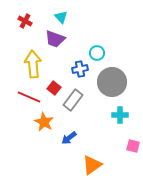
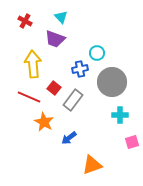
pink square: moved 1 px left, 4 px up; rotated 32 degrees counterclockwise
orange triangle: rotated 15 degrees clockwise
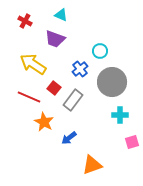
cyan triangle: moved 2 px up; rotated 24 degrees counterclockwise
cyan circle: moved 3 px right, 2 px up
yellow arrow: rotated 52 degrees counterclockwise
blue cross: rotated 28 degrees counterclockwise
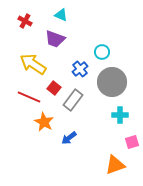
cyan circle: moved 2 px right, 1 px down
orange triangle: moved 23 px right
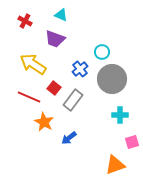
gray circle: moved 3 px up
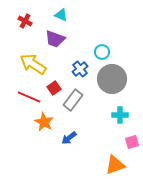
red square: rotated 16 degrees clockwise
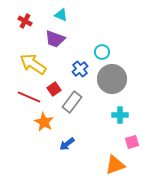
red square: moved 1 px down
gray rectangle: moved 1 px left, 2 px down
blue arrow: moved 2 px left, 6 px down
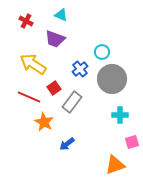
red cross: moved 1 px right
red square: moved 1 px up
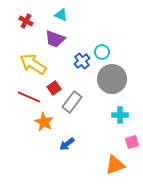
blue cross: moved 2 px right, 8 px up
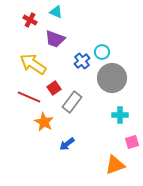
cyan triangle: moved 5 px left, 3 px up
red cross: moved 4 px right, 1 px up
gray circle: moved 1 px up
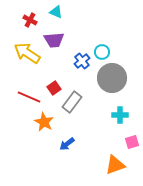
purple trapezoid: moved 1 px left, 1 px down; rotated 25 degrees counterclockwise
yellow arrow: moved 6 px left, 11 px up
